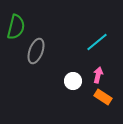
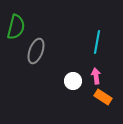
cyan line: rotated 40 degrees counterclockwise
pink arrow: moved 2 px left, 1 px down; rotated 21 degrees counterclockwise
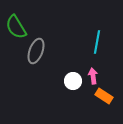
green semicircle: rotated 135 degrees clockwise
pink arrow: moved 3 px left
orange rectangle: moved 1 px right, 1 px up
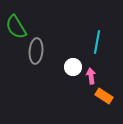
gray ellipse: rotated 15 degrees counterclockwise
pink arrow: moved 2 px left
white circle: moved 14 px up
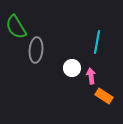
gray ellipse: moved 1 px up
white circle: moved 1 px left, 1 px down
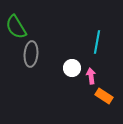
gray ellipse: moved 5 px left, 4 px down
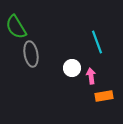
cyan line: rotated 30 degrees counterclockwise
gray ellipse: rotated 15 degrees counterclockwise
orange rectangle: rotated 42 degrees counterclockwise
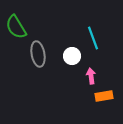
cyan line: moved 4 px left, 4 px up
gray ellipse: moved 7 px right
white circle: moved 12 px up
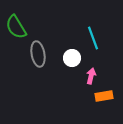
white circle: moved 2 px down
pink arrow: rotated 21 degrees clockwise
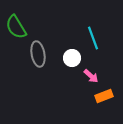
pink arrow: rotated 119 degrees clockwise
orange rectangle: rotated 12 degrees counterclockwise
